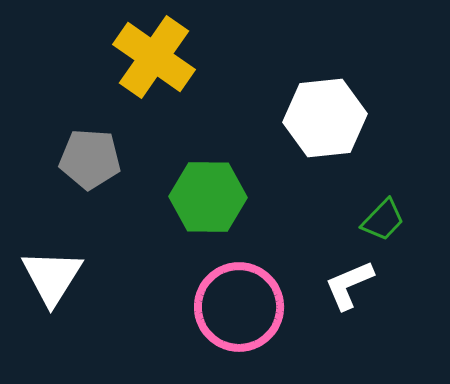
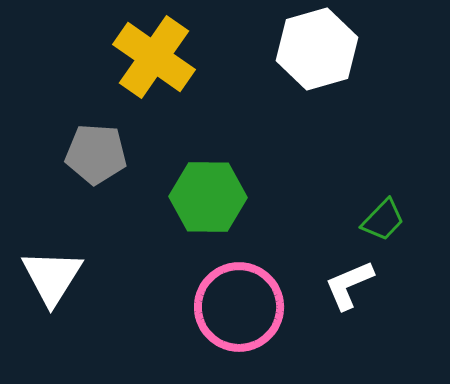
white hexagon: moved 8 px left, 69 px up; rotated 10 degrees counterclockwise
gray pentagon: moved 6 px right, 5 px up
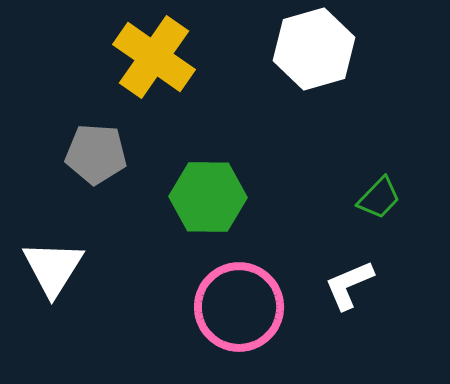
white hexagon: moved 3 px left
green trapezoid: moved 4 px left, 22 px up
white triangle: moved 1 px right, 9 px up
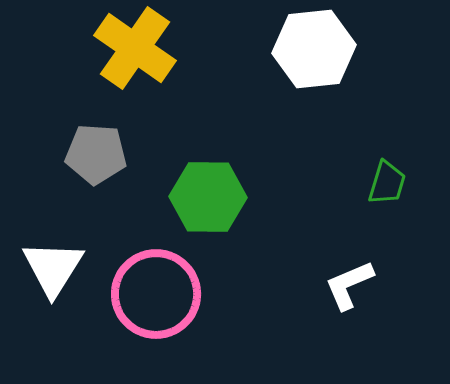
white hexagon: rotated 10 degrees clockwise
yellow cross: moved 19 px left, 9 px up
green trapezoid: moved 8 px right, 15 px up; rotated 27 degrees counterclockwise
pink circle: moved 83 px left, 13 px up
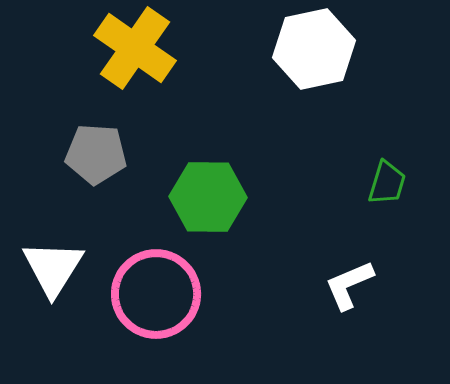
white hexagon: rotated 6 degrees counterclockwise
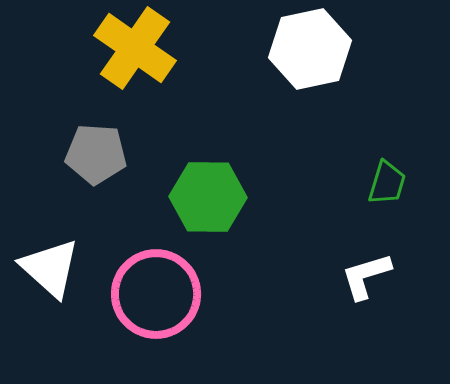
white hexagon: moved 4 px left
white triangle: moved 3 px left; rotated 20 degrees counterclockwise
white L-shape: moved 17 px right, 9 px up; rotated 6 degrees clockwise
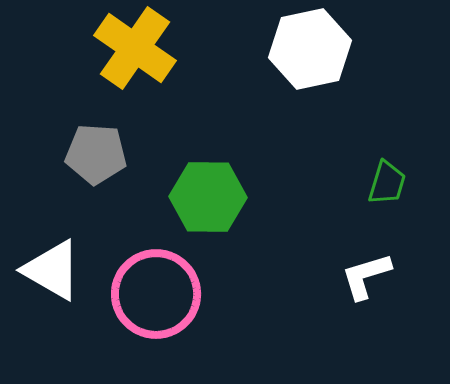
white triangle: moved 2 px right, 2 px down; rotated 12 degrees counterclockwise
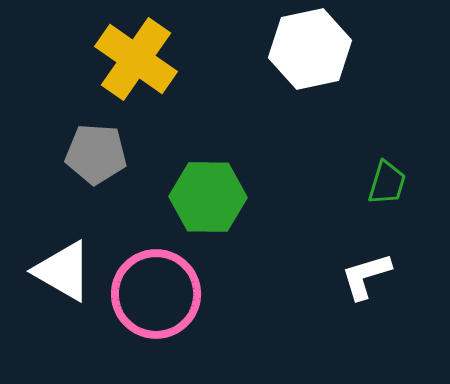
yellow cross: moved 1 px right, 11 px down
white triangle: moved 11 px right, 1 px down
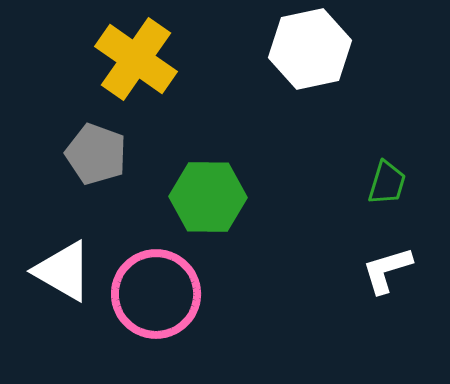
gray pentagon: rotated 16 degrees clockwise
white L-shape: moved 21 px right, 6 px up
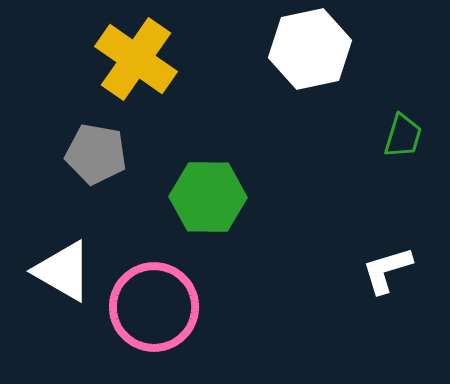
gray pentagon: rotated 10 degrees counterclockwise
green trapezoid: moved 16 px right, 47 px up
pink circle: moved 2 px left, 13 px down
